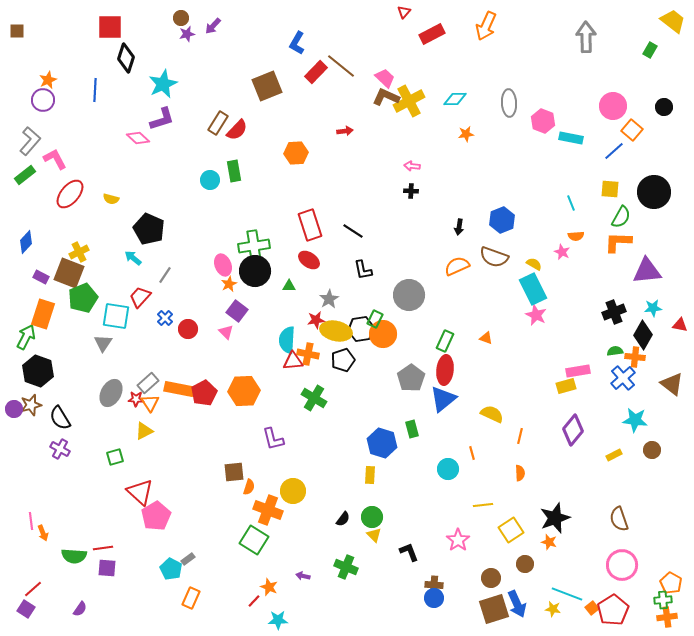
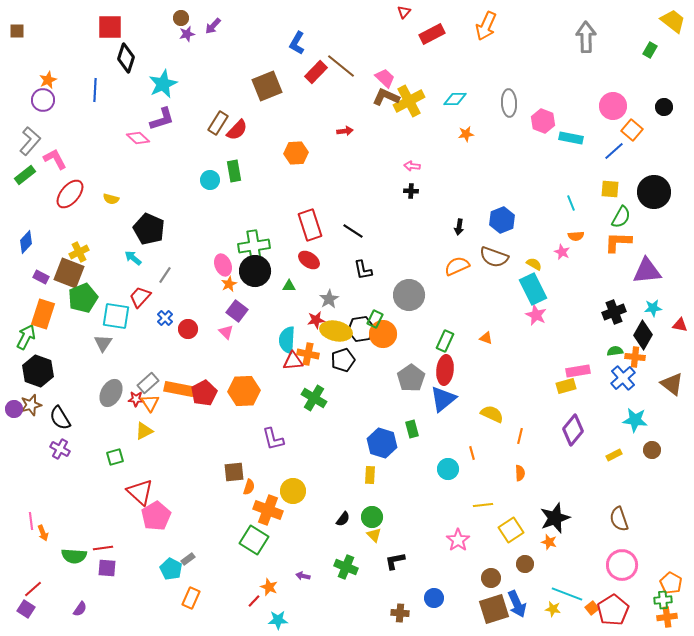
black L-shape at (409, 552): moved 14 px left, 9 px down; rotated 80 degrees counterclockwise
brown cross at (434, 585): moved 34 px left, 28 px down
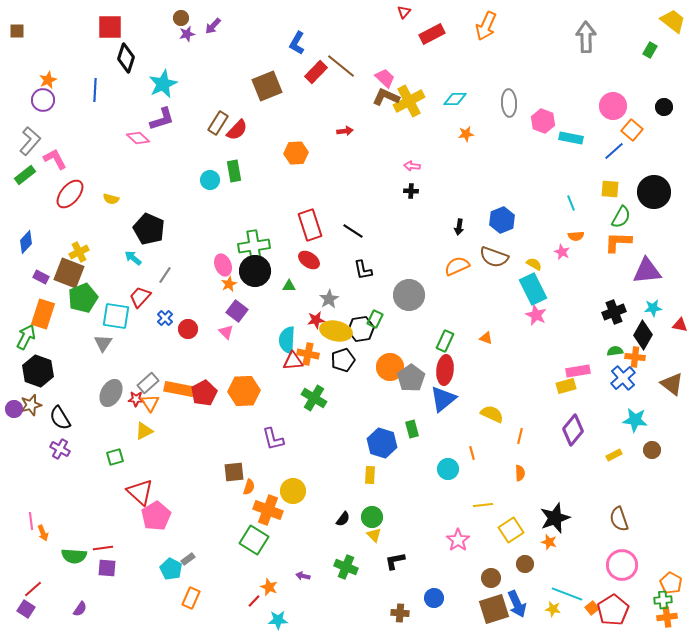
orange circle at (383, 334): moved 7 px right, 33 px down
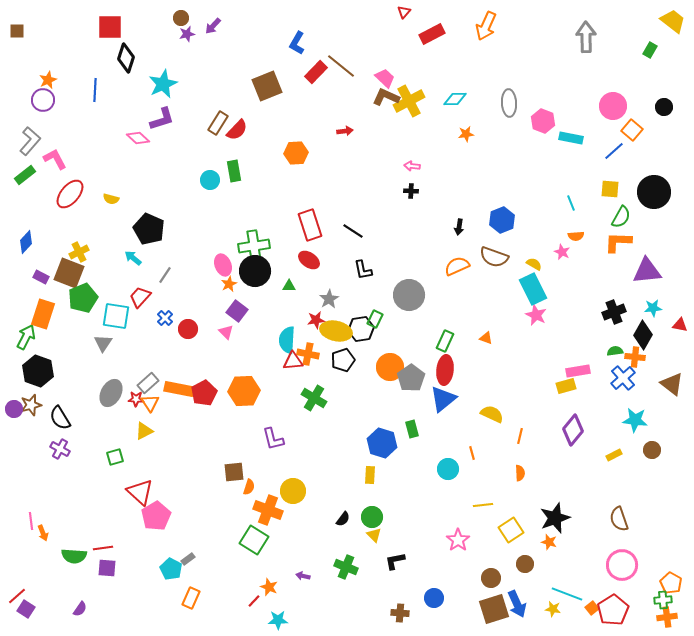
red line at (33, 589): moved 16 px left, 7 px down
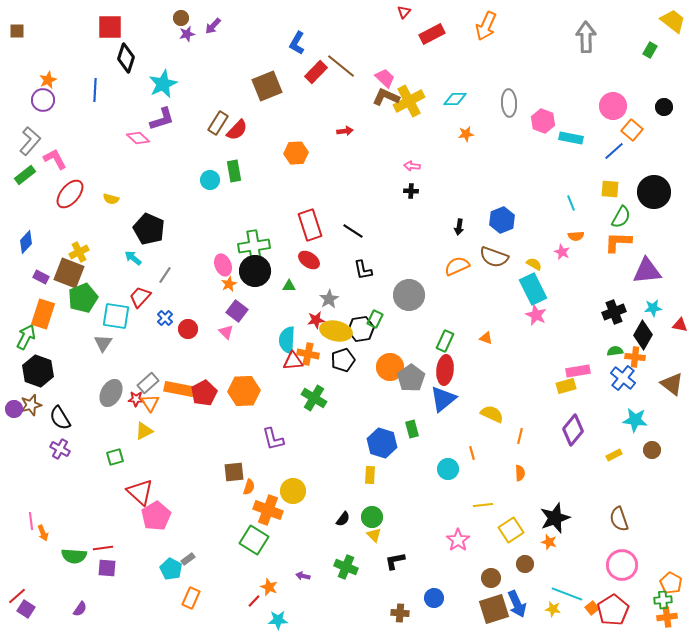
blue cross at (623, 378): rotated 10 degrees counterclockwise
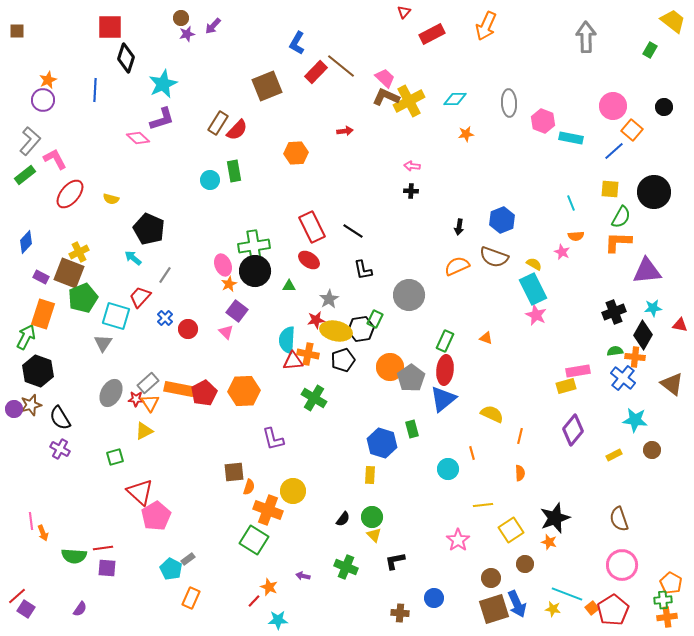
red rectangle at (310, 225): moved 2 px right, 2 px down; rotated 8 degrees counterclockwise
cyan square at (116, 316): rotated 8 degrees clockwise
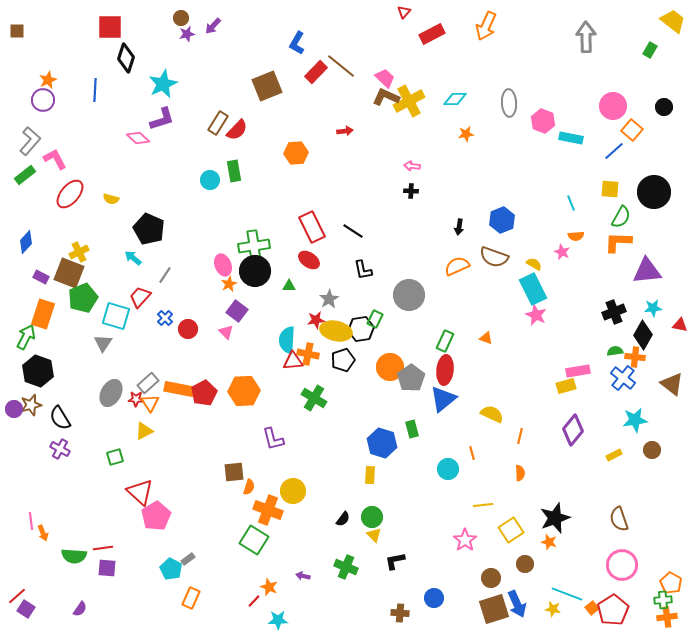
cyan star at (635, 420): rotated 15 degrees counterclockwise
pink star at (458, 540): moved 7 px right
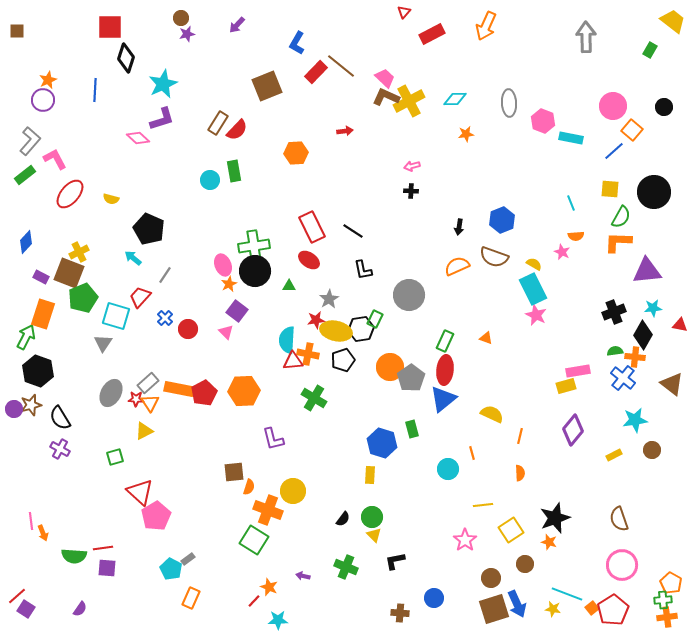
purple arrow at (213, 26): moved 24 px right, 1 px up
pink arrow at (412, 166): rotated 21 degrees counterclockwise
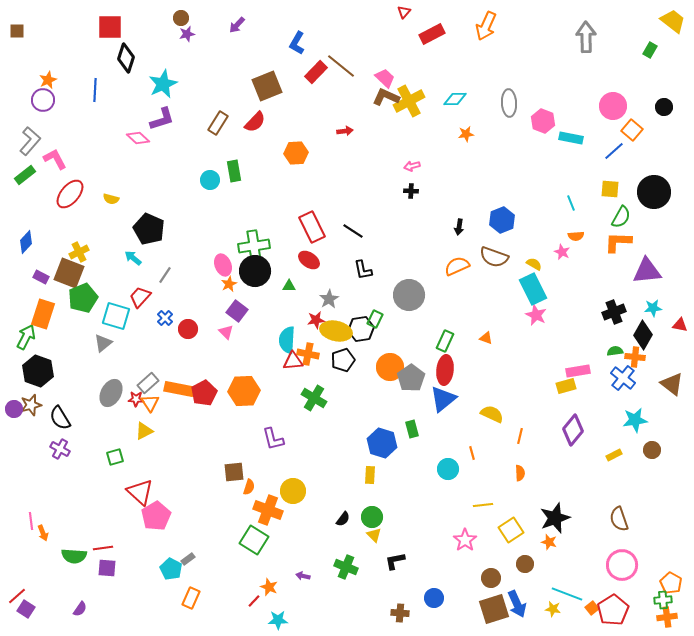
red semicircle at (237, 130): moved 18 px right, 8 px up
gray triangle at (103, 343): rotated 18 degrees clockwise
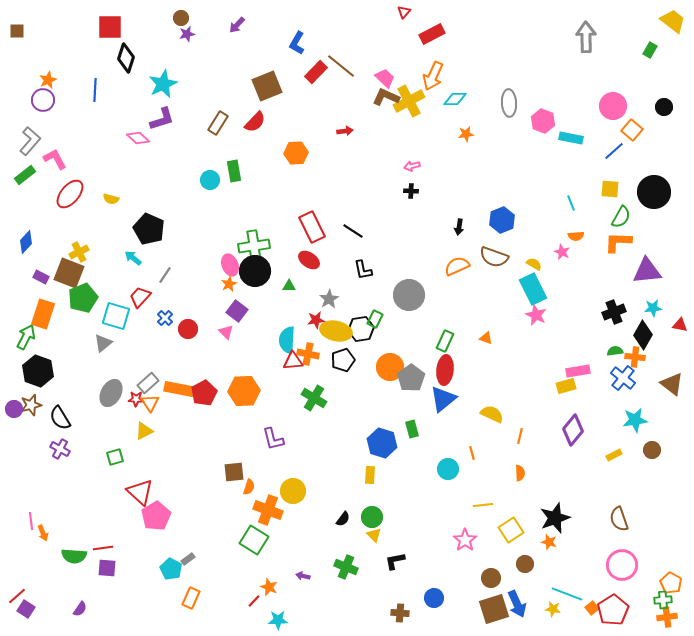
orange arrow at (486, 26): moved 53 px left, 50 px down
pink ellipse at (223, 265): moved 7 px right
